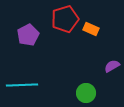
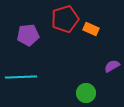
purple pentagon: rotated 20 degrees clockwise
cyan line: moved 1 px left, 8 px up
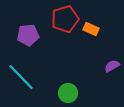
cyan line: rotated 48 degrees clockwise
green circle: moved 18 px left
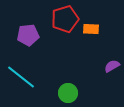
orange rectangle: rotated 21 degrees counterclockwise
cyan line: rotated 8 degrees counterclockwise
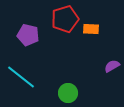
purple pentagon: rotated 20 degrees clockwise
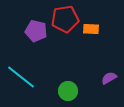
red pentagon: rotated 8 degrees clockwise
purple pentagon: moved 8 px right, 4 px up
purple semicircle: moved 3 px left, 12 px down
green circle: moved 2 px up
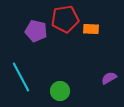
cyan line: rotated 24 degrees clockwise
green circle: moved 8 px left
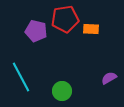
green circle: moved 2 px right
